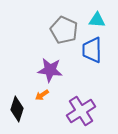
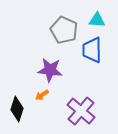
purple cross: rotated 16 degrees counterclockwise
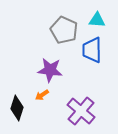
black diamond: moved 1 px up
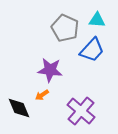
gray pentagon: moved 1 px right, 2 px up
blue trapezoid: rotated 136 degrees counterclockwise
black diamond: moved 2 px right; rotated 40 degrees counterclockwise
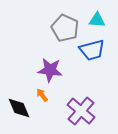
blue trapezoid: rotated 32 degrees clockwise
orange arrow: rotated 88 degrees clockwise
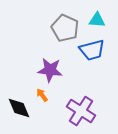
purple cross: rotated 8 degrees counterclockwise
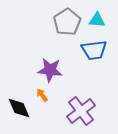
gray pentagon: moved 2 px right, 6 px up; rotated 16 degrees clockwise
blue trapezoid: moved 2 px right; rotated 8 degrees clockwise
purple cross: rotated 20 degrees clockwise
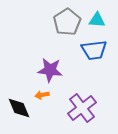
orange arrow: rotated 64 degrees counterclockwise
purple cross: moved 1 px right, 3 px up
